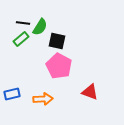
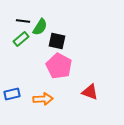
black line: moved 2 px up
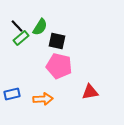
black line: moved 6 px left, 5 px down; rotated 40 degrees clockwise
green rectangle: moved 1 px up
pink pentagon: rotated 15 degrees counterclockwise
red triangle: rotated 30 degrees counterclockwise
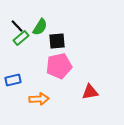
black square: rotated 18 degrees counterclockwise
pink pentagon: rotated 25 degrees counterclockwise
blue rectangle: moved 1 px right, 14 px up
orange arrow: moved 4 px left
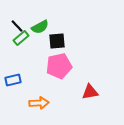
green semicircle: rotated 30 degrees clockwise
orange arrow: moved 4 px down
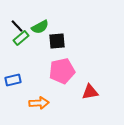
pink pentagon: moved 3 px right, 5 px down
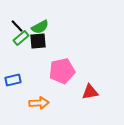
black square: moved 19 px left
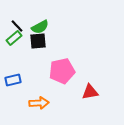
green rectangle: moved 7 px left
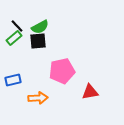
orange arrow: moved 1 px left, 5 px up
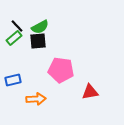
pink pentagon: moved 1 px left, 1 px up; rotated 20 degrees clockwise
orange arrow: moved 2 px left, 1 px down
